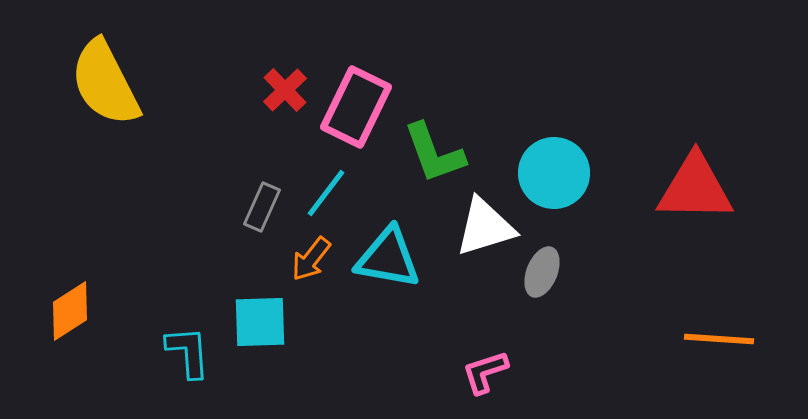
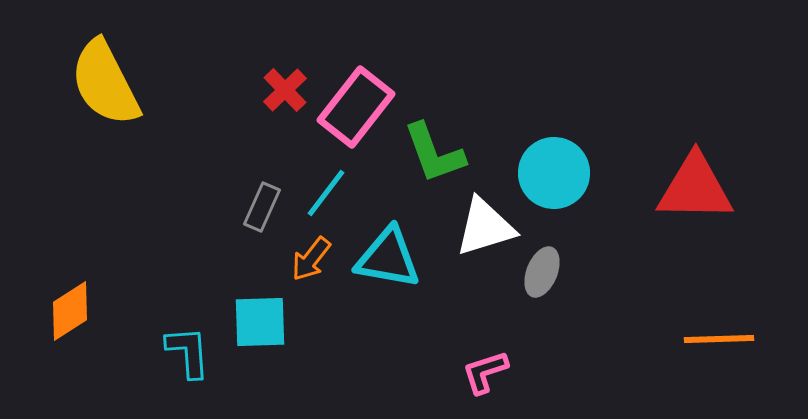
pink rectangle: rotated 12 degrees clockwise
orange line: rotated 6 degrees counterclockwise
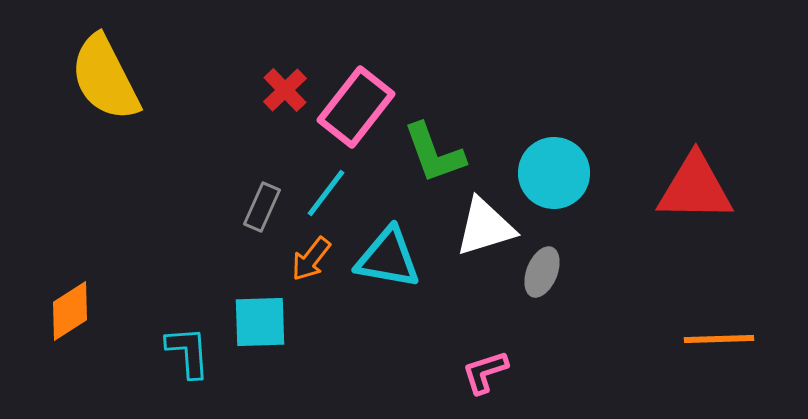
yellow semicircle: moved 5 px up
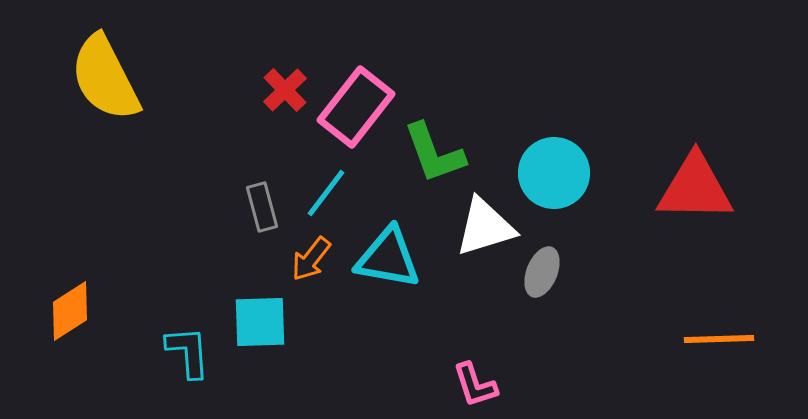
gray rectangle: rotated 39 degrees counterclockwise
pink L-shape: moved 10 px left, 13 px down; rotated 90 degrees counterclockwise
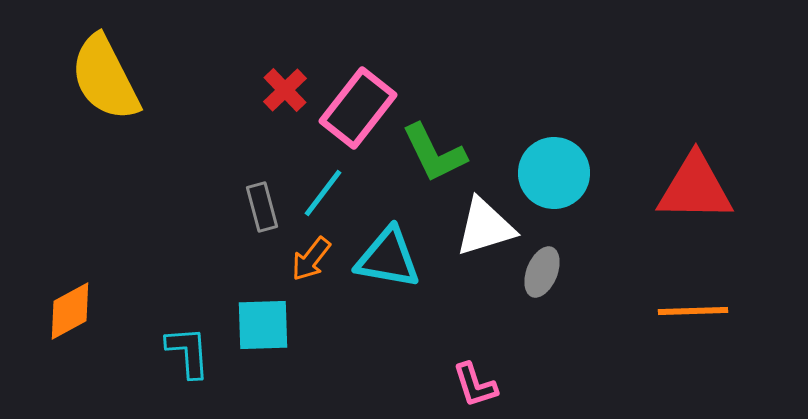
pink rectangle: moved 2 px right, 1 px down
green L-shape: rotated 6 degrees counterclockwise
cyan line: moved 3 px left
orange diamond: rotated 4 degrees clockwise
cyan square: moved 3 px right, 3 px down
orange line: moved 26 px left, 28 px up
